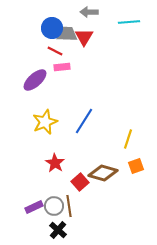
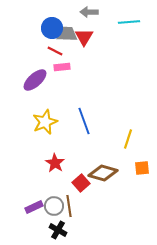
blue line: rotated 52 degrees counterclockwise
orange square: moved 6 px right, 2 px down; rotated 14 degrees clockwise
red square: moved 1 px right, 1 px down
black cross: rotated 12 degrees counterclockwise
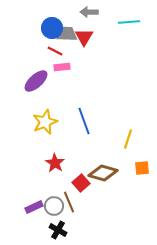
purple ellipse: moved 1 px right, 1 px down
brown line: moved 4 px up; rotated 15 degrees counterclockwise
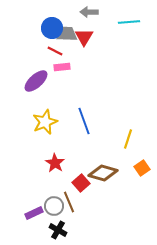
orange square: rotated 28 degrees counterclockwise
purple rectangle: moved 6 px down
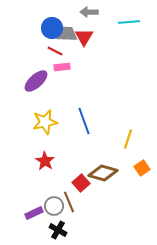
yellow star: rotated 10 degrees clockwise
red star: moved 10 px left, 2 px up
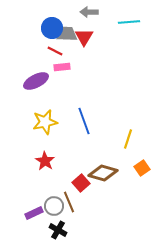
purple ellipse: rotated 15 degrees clockwise
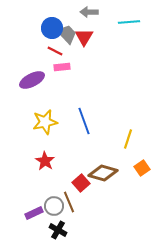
gray trapezoid: rotated 45 degrees clockwise
purple ellipse: moved 4 px left, 1 px up
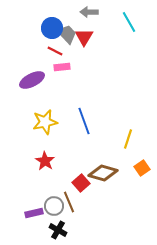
cyan line: rotated 65 degrees clockwise
purple rectangle: rotated 12 degrees clockwise
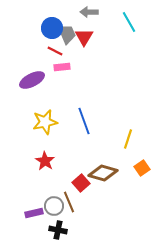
gray trapezoid: rotated 20 degrees clockwise
black cross: rotated 18 degrees counterclockwise
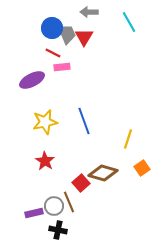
red line: moved 2 px left, 2 px down
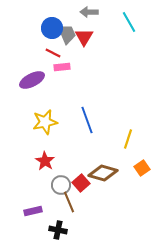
blue line: moved 3 px right, 1 px up
gray circle: moved 7 px right, 21 px up
purple rectangle: moved 1 px left, 2 px up
